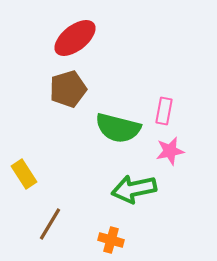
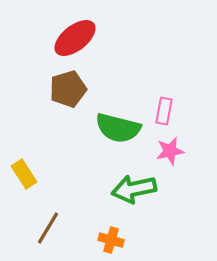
brown line: moved 2 px left, 4 px down
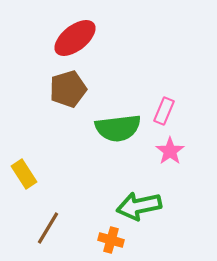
pink rectangle: rotated 12 degrees clockwise
green semicircle: rotated 21 degrees counterclockwise
pink star: rotated 24 degrees counterclockwise
green arrow: moved 5 px right, 17 px down
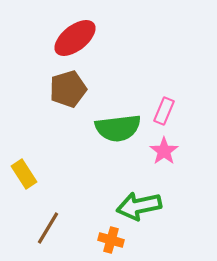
pink star: moved 6 px left
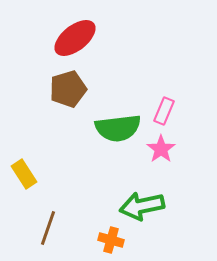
pink star: moved 3 px left, 2 px up
green arrow: moved 3 px right
brown line: rotated 12 degrees counterclockwise
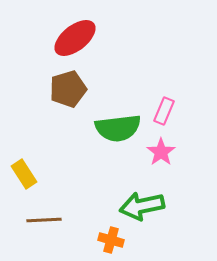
pink star: moved 3 px down
brown line: moved 4 px left, 8 px up; rotated 68 degrees clockwise
